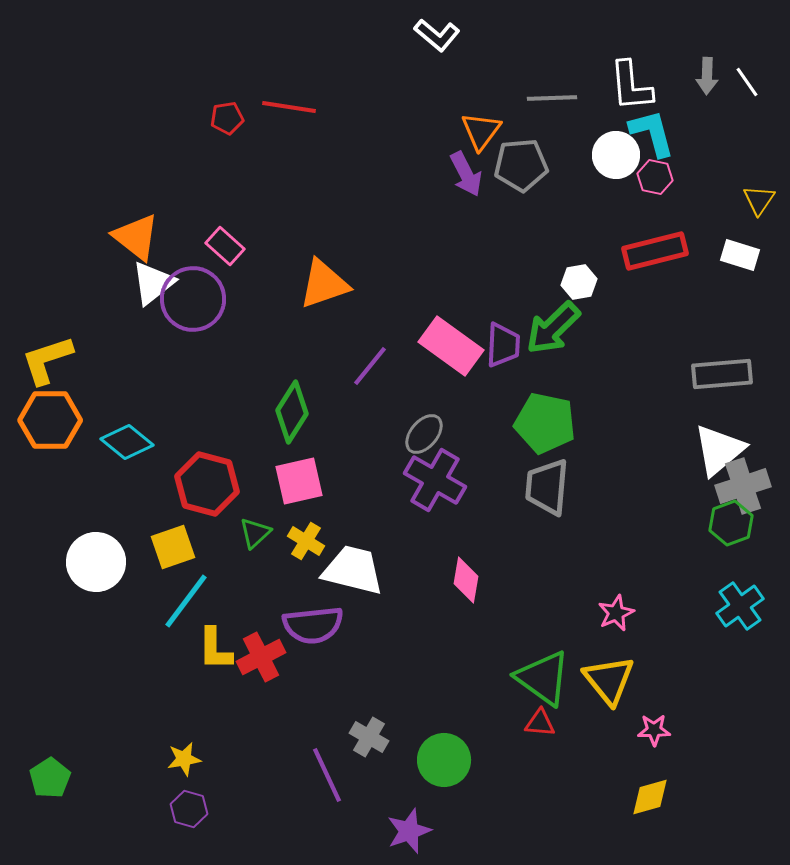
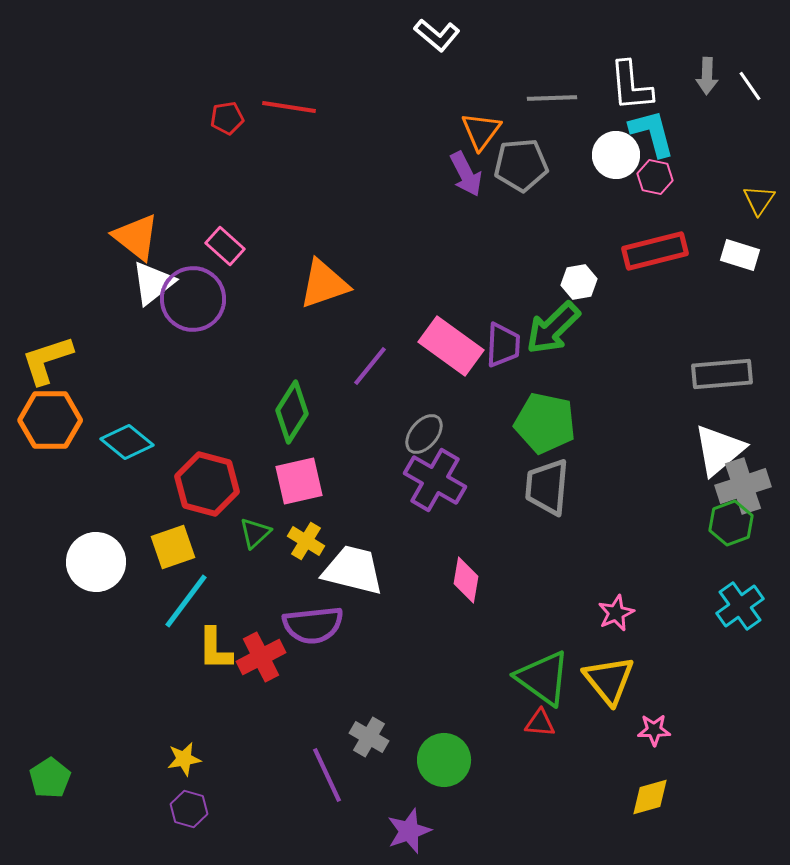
white line at (747, 82): moved 3 px right, 4 px down
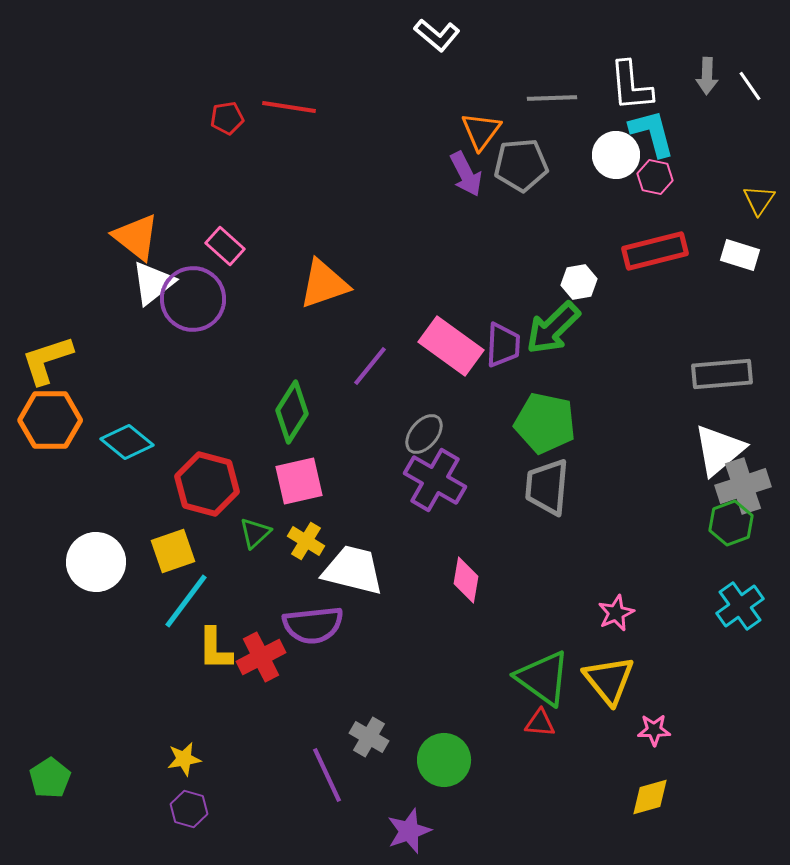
yellow square at (173, 547): moved 4 px down
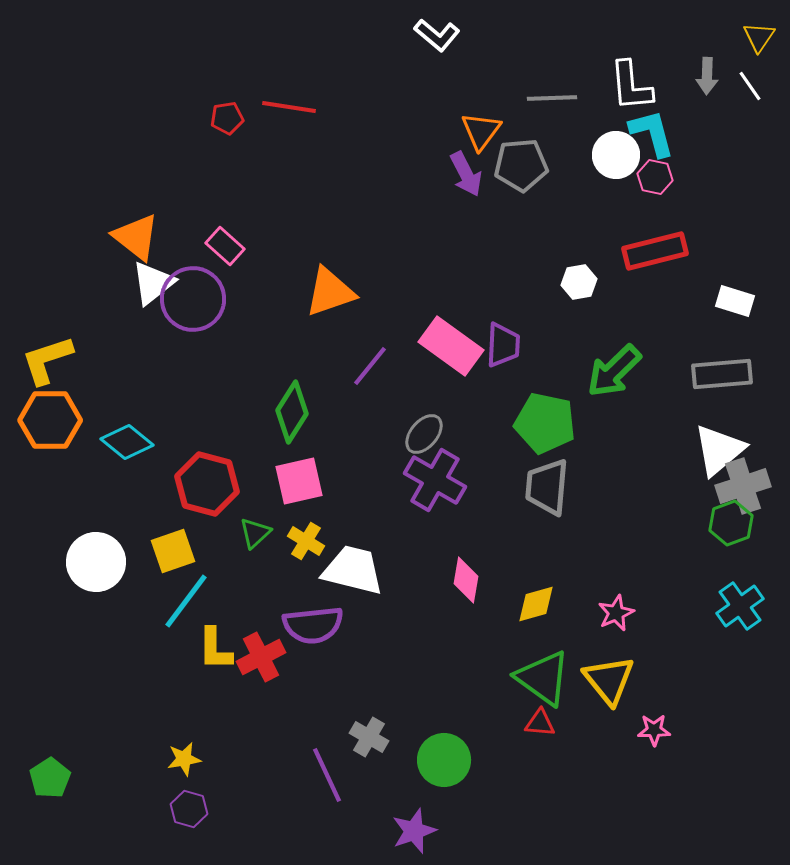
yellow triangle at (759, 200): moved 163 px up
white rectangle at (740, 255): moved 5 px left, 46 px down
orange triangle at (324, 284): moved 6 px right, 8 px down
green arrow at (553, 328): moved 61 px right, 43 px down
yellow diamond at (650, 797): moved 114 px left, 193 px up
purple star at (409, 831): moved 5 px right
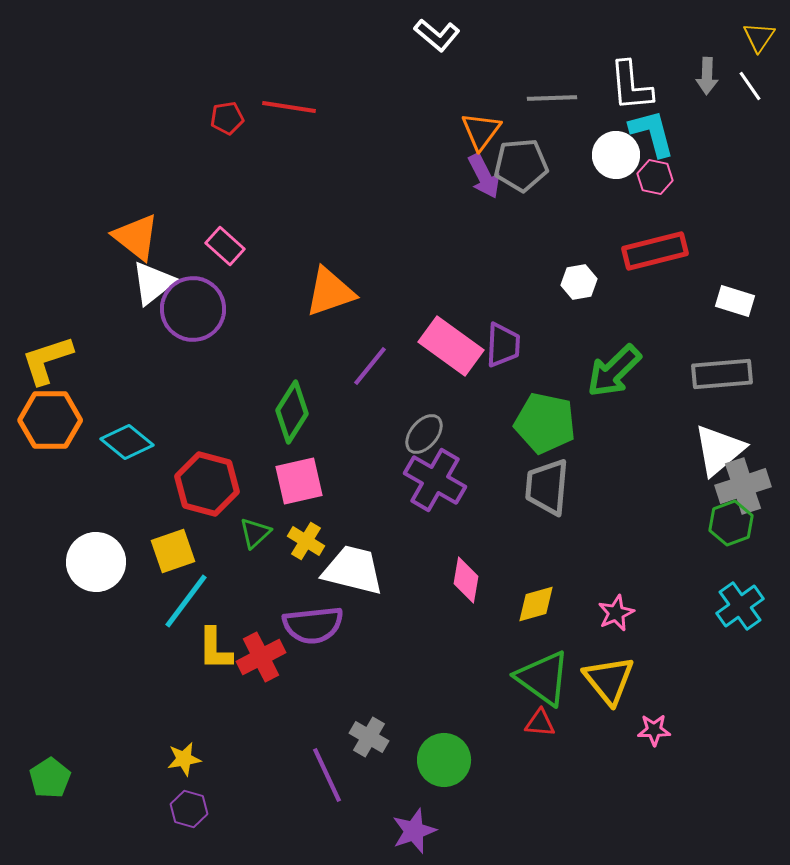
purple arrow at (466, 174): moved 18 px right, 2 px down
purple circle at (193, 299): moved 10 px down
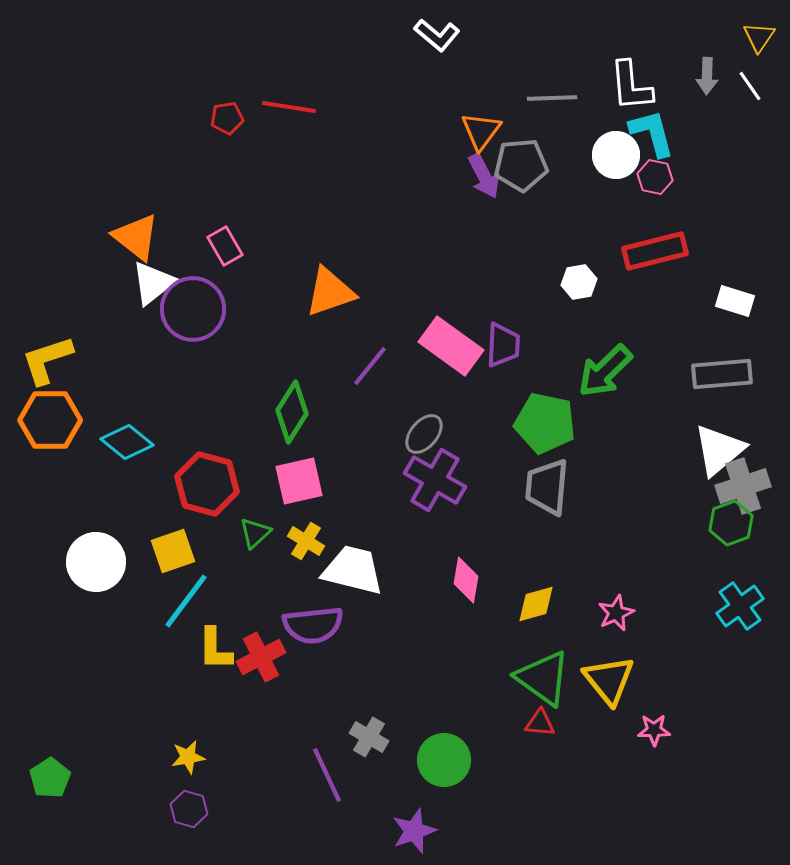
pink rectangle at (225, 246): rotated 18 degrees clockwise
green arrow at (614, 371): moved 9 px left
yellow star at (184, 759): moved 4 px right, 2 px up
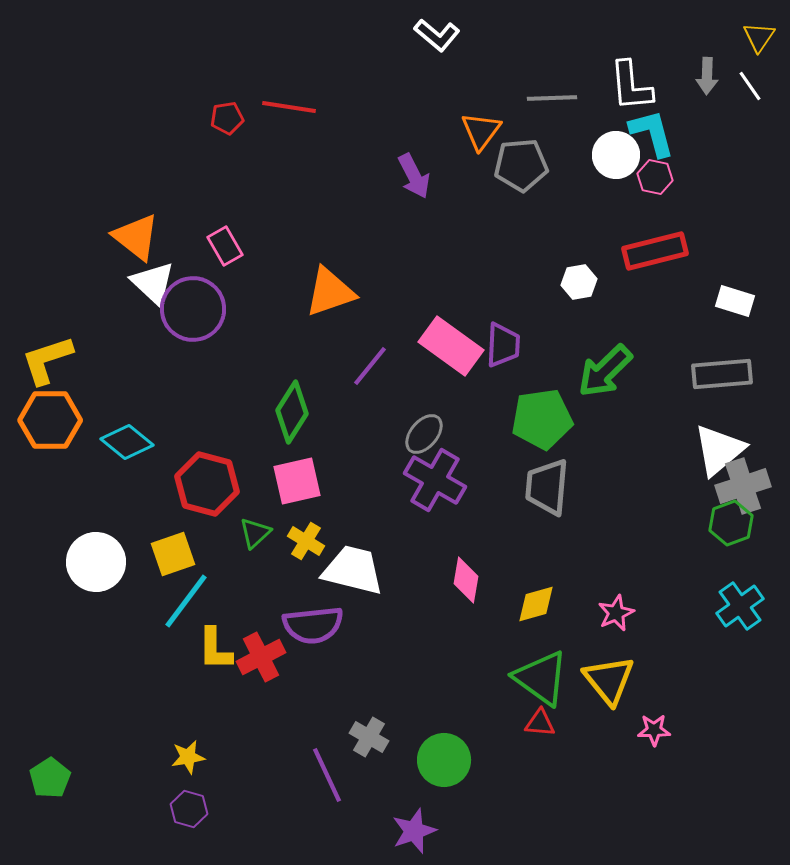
purple arrow at (484, 176): moved 70 px left
white triangle at (153, 283): rotated 39 degrees counterclockwise
green pentagon at (545, 423): moved 3 px left, 4 px up; rotated 20 degrees counterclockwise
pink square at (299, 481): moved 2 px left
yellow square at (173, 551): moved 3 px down
green triangle at (543, 678): moved 2 px left
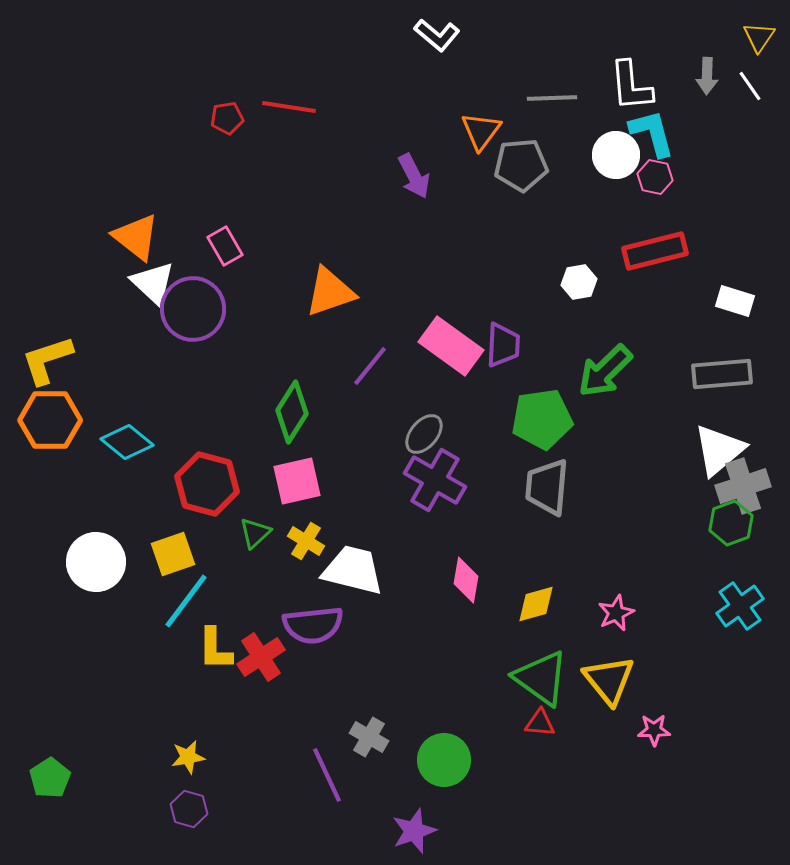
red cross at (261, 657): rotated 6 degrees counterclockwise
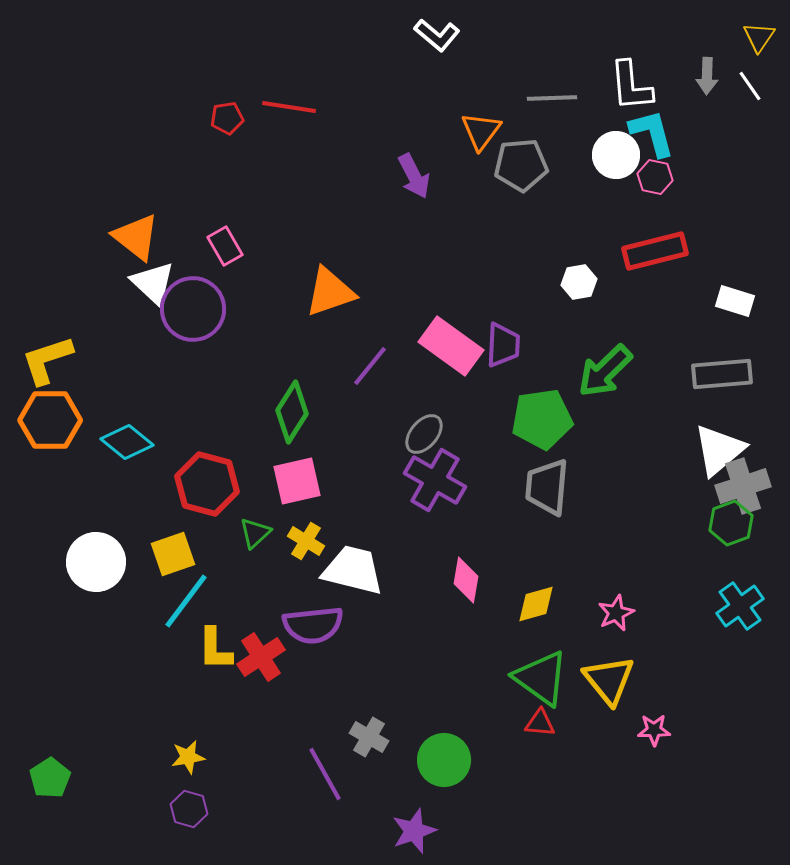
purple line at (327, 775): moved 2 px left, 1 px up; rotated 4 degrees counterclockwise
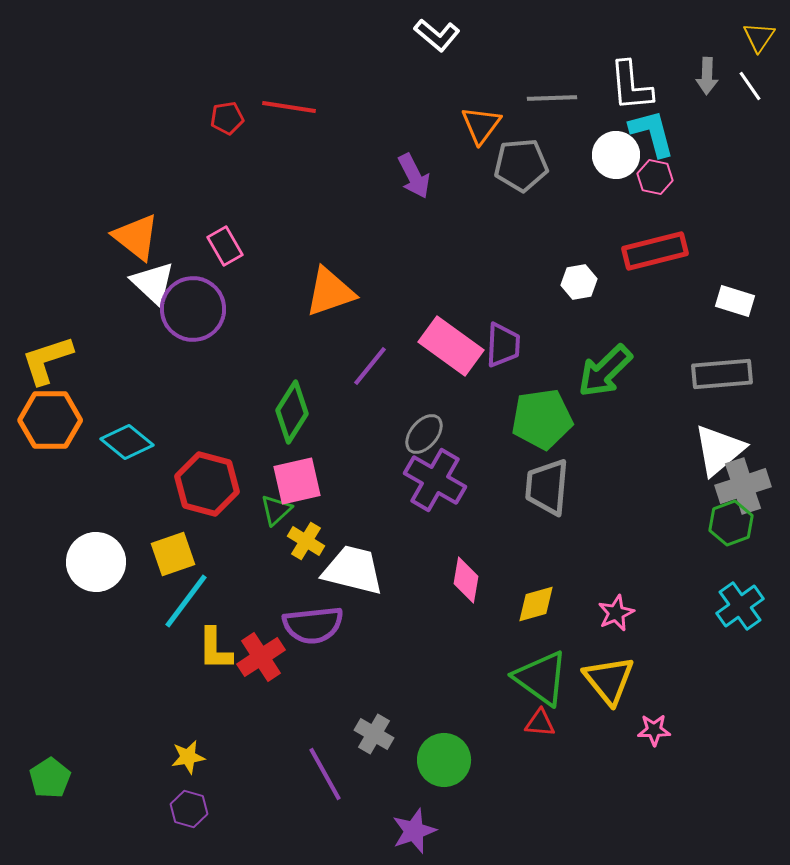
orange triangle at (481, 131): moved 6 px up
green triangle at (255, 533): moved 21 px right, 23 px up
gray cross at (369, 737): moved 5 px right, 3 px up
